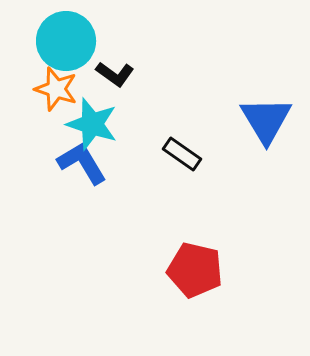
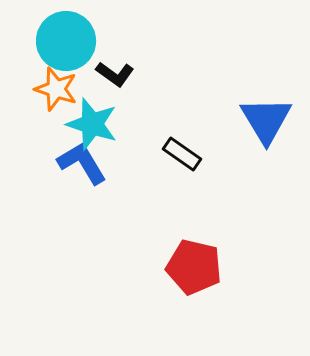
red pentagon: moved 1 px left, 3 px up
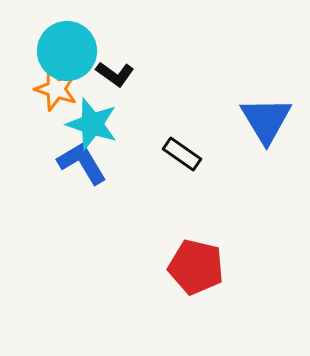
cyan circle: moved 1 px right, 10 px down
red pentagon: moved 2 px right
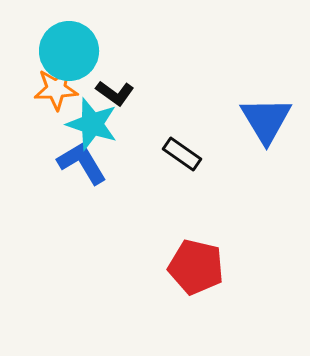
cyan circle: moved 2 px right
black L-shape: moved 19 px down
orange star: rotated 21 degrees counterclockwise
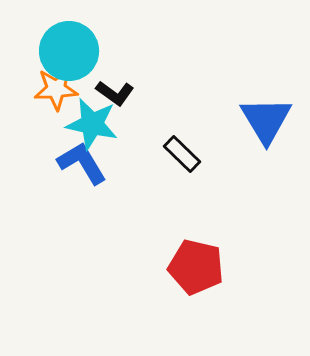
cyan star: rotated 6 degrees counterclockwise
black rectangle: rotated 9 degrees clockwise
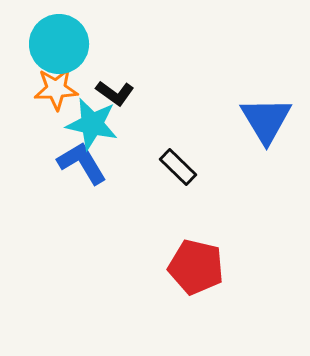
cyan circle: moved 10 px left, 7 px up
black rectangle: moved 4 px left, 13 px down
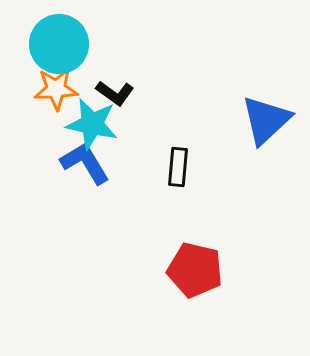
blue triangle: rotated 18 degrees clockwise
blue L-shape: moved 3 px right
black rectangle: rotated 51 degrees clockwise
red pentagon: moved 1 px left, 3 px down
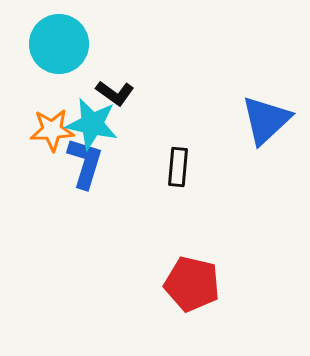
orange star: moved 4 px left, 41 px down
blue L-shape: rotated 48 degrees clockwise
red pentagon: moved 3 px left, 14 px down
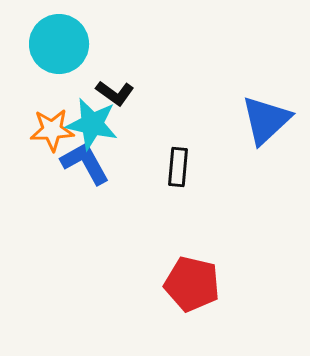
blue L-shape: rotated 46 degrees counterclockwise
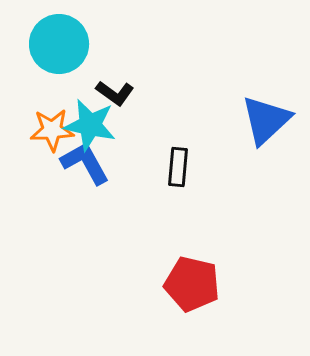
cyan star: moved 2 px left, 1 px down
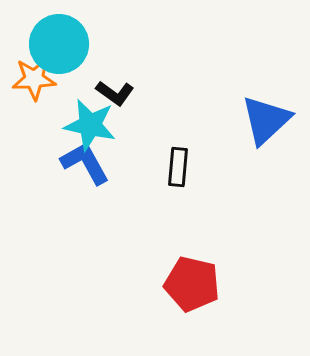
orange star: moved 18 px left, 51 px up
